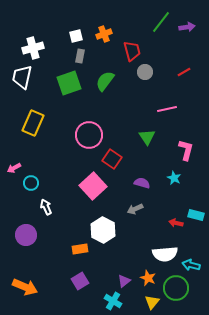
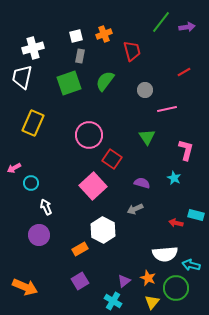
gray circle: moved 18 px down
purple circle: moved 13 px right
orange rectangle: rotated 21 degrees counterclockwise
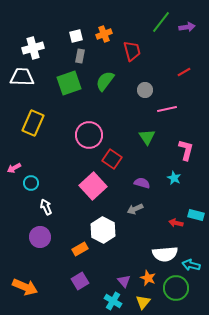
white trapezoid: rotated 80 degrees clockwise
purple circle: moved 1 px right, 2 px down
purple triangle: rotated 32 degrees counterclockwise
yellow triangle: moved 9 px left
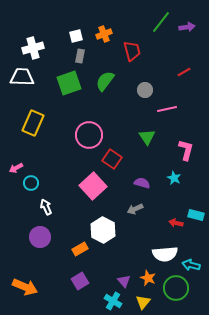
pink arrow: moved 2 px right
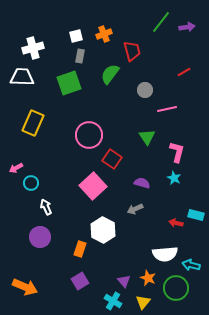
green semicircle: moved 5 px right, 7 px up
pink L-shape: moved 9 px left, 2 px down
orange rectangle: rotated 42 degrees counterclockwise
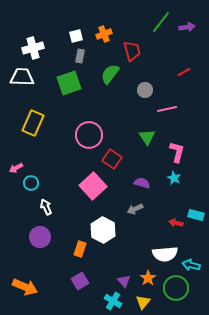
orange star: rotated 14 degrees clockwise
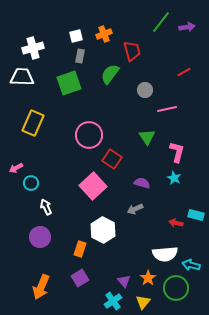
purple square: moved 3 px up
orange arrow: moved 16 px right; rotated 90 degrees clockwise
cyan cross: rotated 24 degrees clockwise
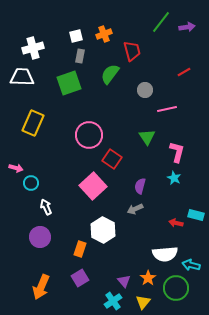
pink arrow: rotated 136 degrees counterclockwise
purple semicircle: moved 2 px left, 3 px down; rotated 91 degrees counterclockwise
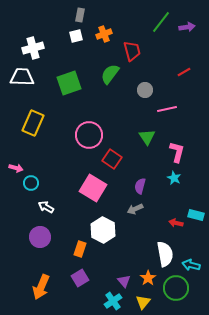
gray rectangle: moved 41 px up
pink square: moved 2 px down; rotated 16 degrees counterclockwise
white arrow: rotated 35 degrees counterclockwise
white semicircle: rotated 95 degrees counterclockwise
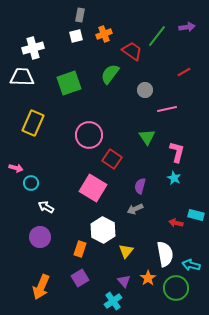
green line: moved 4 px left, 14 px down
red trapezoid: rotated 40 degrees counterclockwise
yellow triangle: moved 17 px left, 51 px up
